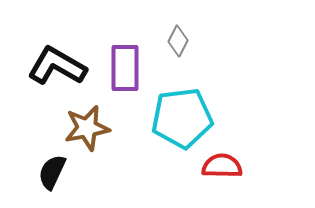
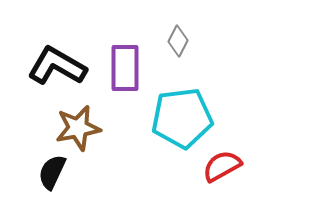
brown star: moved 9 px left
red semicircle: rotated 30 degrees counterclockwise
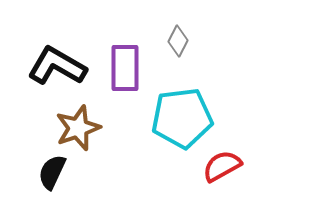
brown star: rotated 9 degrees counterclockwise
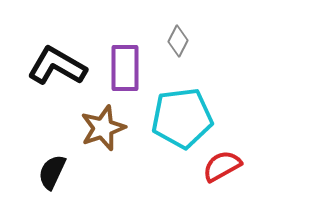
brown star: moved 25 px right
